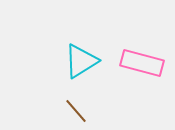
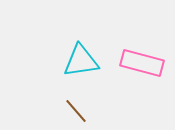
cyan triangle: rotated 24 degrees clockwise
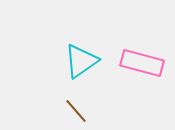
cyan triangle: rotated 27 degrees counterclockwise
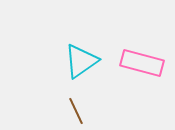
brown line: rotated 16 degrees clockwise
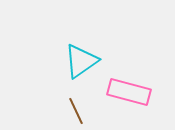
pink rectangle: moved 13 px left, 29 px down
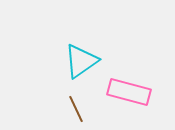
brown line: moved 2 px up
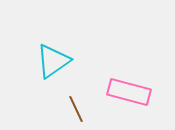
cyan triangle: moved 28 px left
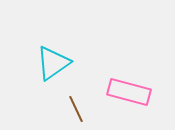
cyan triangle: moved 2 px down
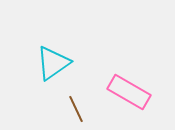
pink rectangle: rotated 15 degrees clockwise
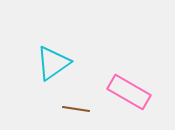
brown line: rotated 56 degrees counterclockwise
